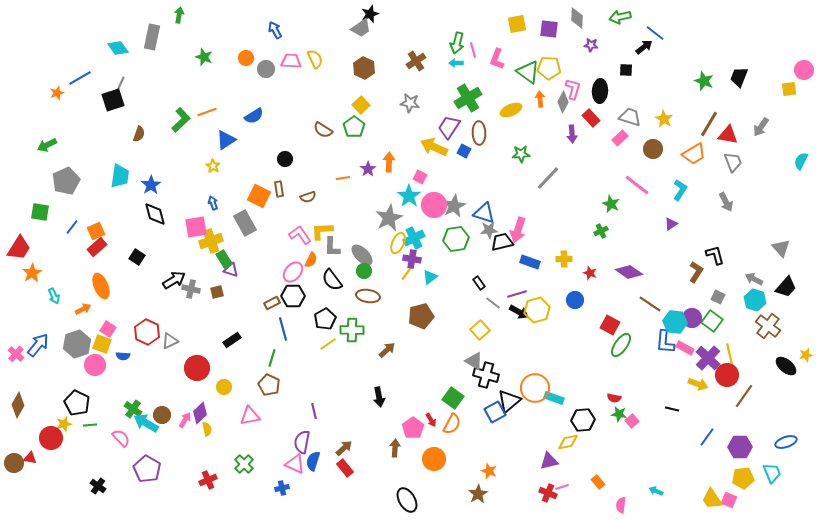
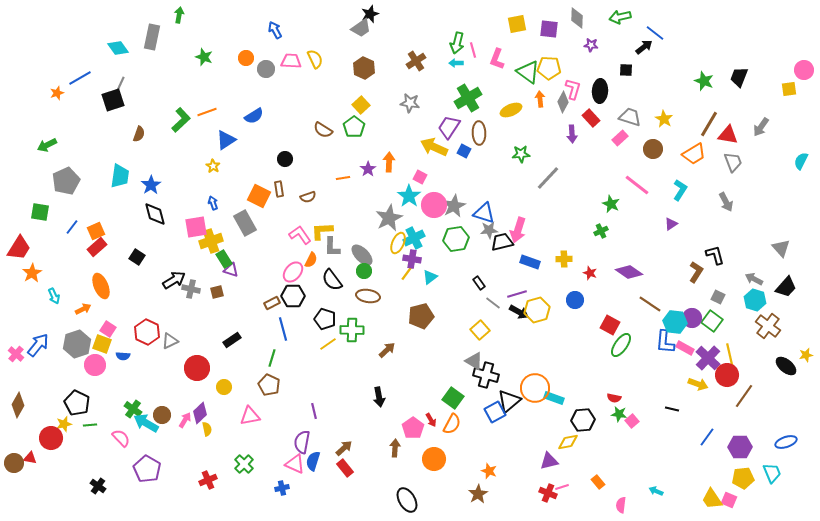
black pentagon at (325, 319): rotated 25 degrees counterclockwise
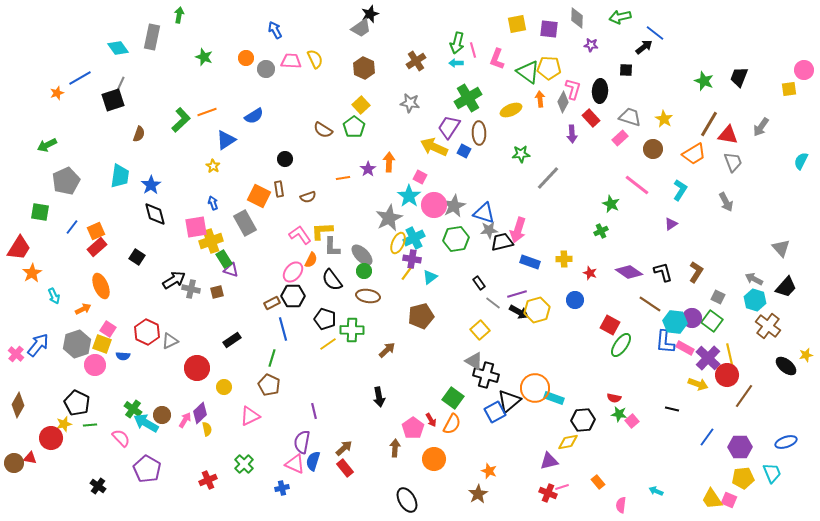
black L-shape at (715, 255): moved 52 px left, 17 px down
pink triangle at (250, 416): rotated 15 degrees counterclockwise
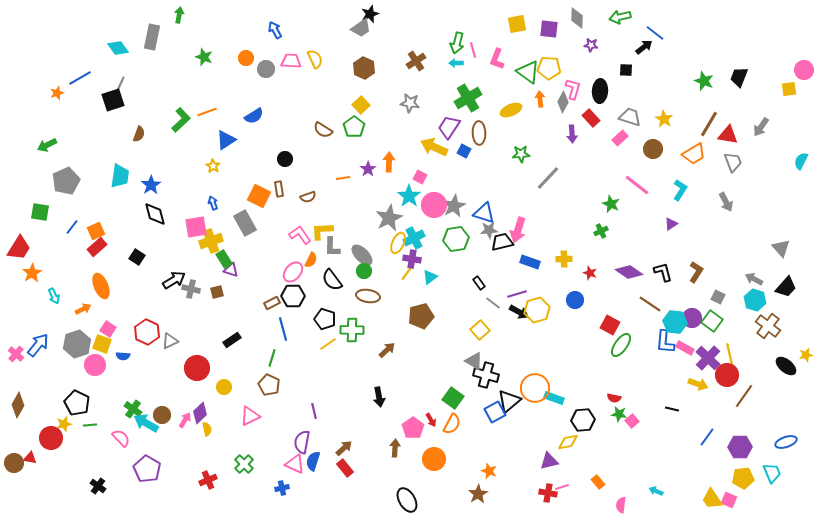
red cross at (548, 493): rotated 12 degrees counterclockwise
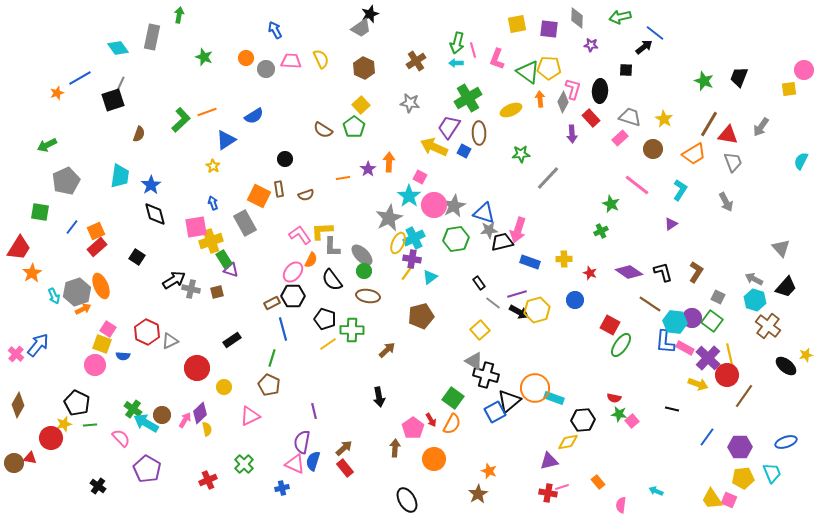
yellow semicircle at (315, 59): moved 6 px right
brown semicircle at (308, 197): moved 2 px left, 2 px up
gray hexagon at (77, 344): moved 52 px up
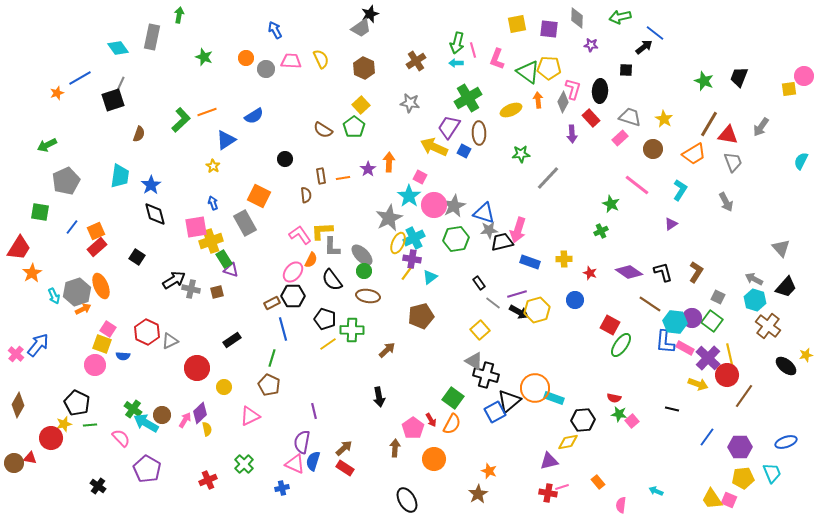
pink circle at (804, 70): moved 6 px down
orange arrow at (540, 99): moved 2 px left, 1 px down
brown rectangle at (279, 189): moved 42 px right, 13 px up
brown semicircle at (306, 195): rotated 77 degrees counterclockwise
red rectangle at (345, 468): rotated 18 degrees counterclockwise
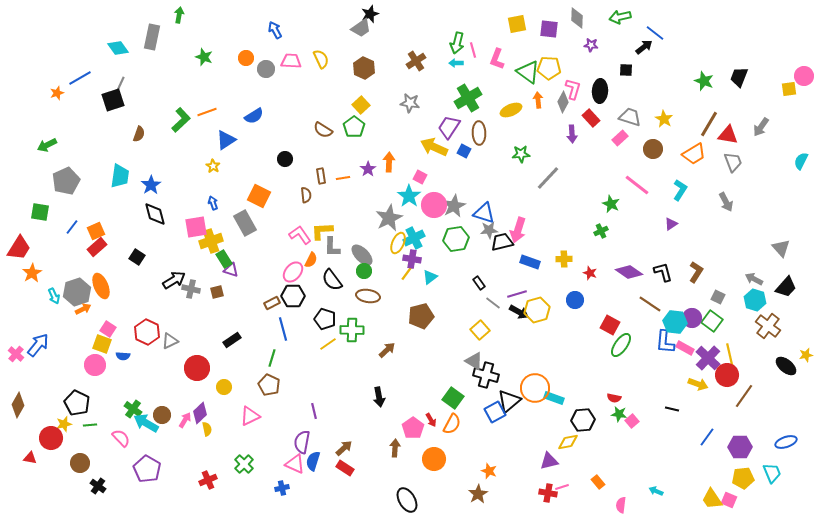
brown circle at (14, 463): moved 66 px right
